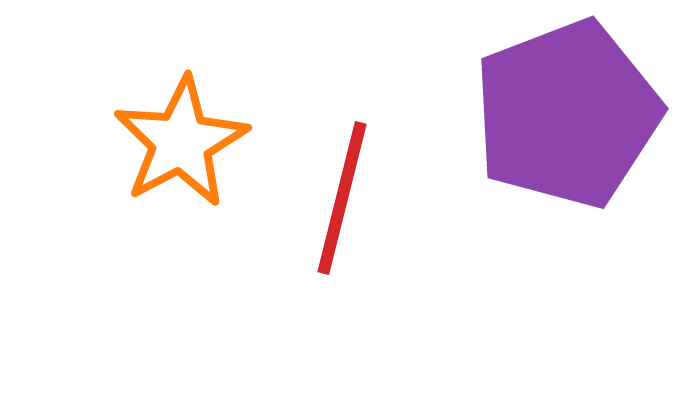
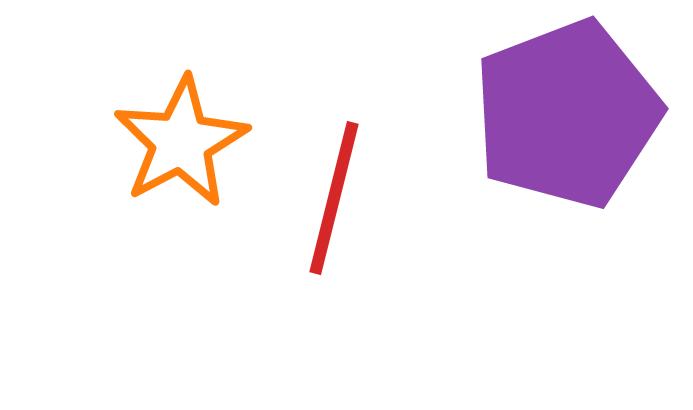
red line: moved 8 px left
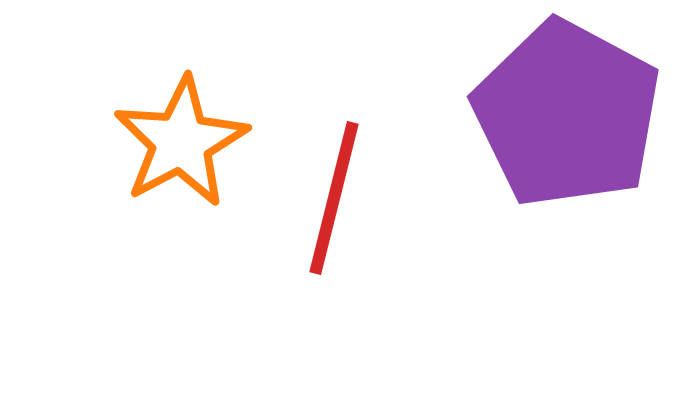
purple pentagon: rotated 23 degrees counterclockwise
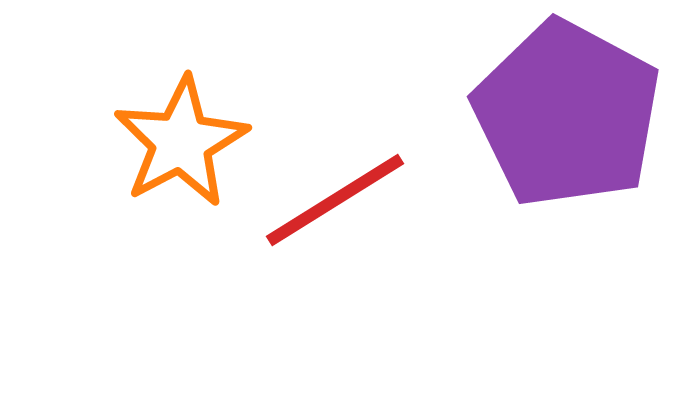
red line: moved 1 px right, 2 px down; rotated 44 degrees clockwise
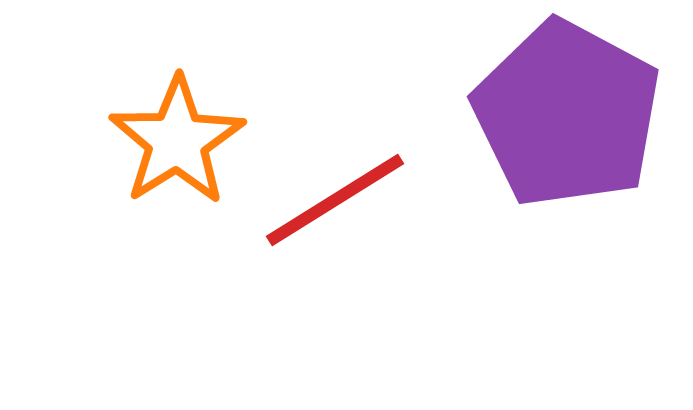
orange star: moved 4 px left, 1 px up; rotated 4 degrees counterclockwise
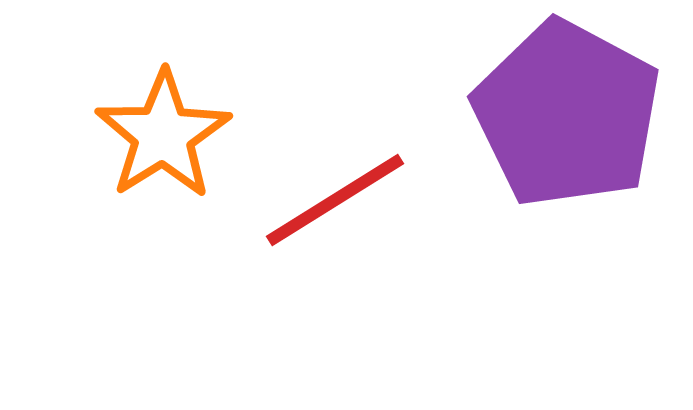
orange star: moved 14 px left, 6 px up
